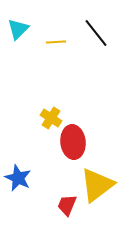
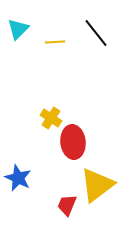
yellow line: moved 1 px left
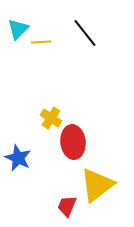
black line: moved 11 px left
yellow line: moved 14 px left
blue star: moved 20 px up
red trapezoid: moved 1 px down
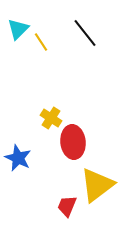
yellow line: rotated 60 degrees clockwise
